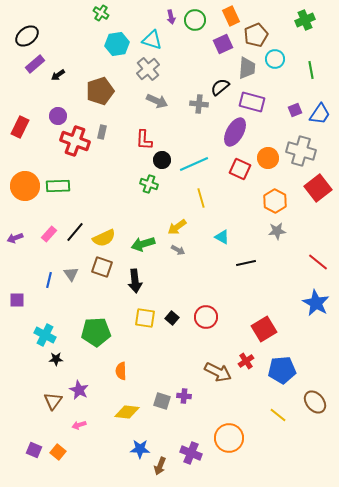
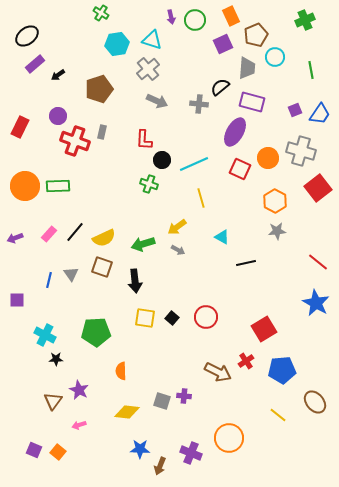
cyan circle at (275, 59): moved 2 px up
brown pentagon at (100, 91): moved 1 px left, 2 px up
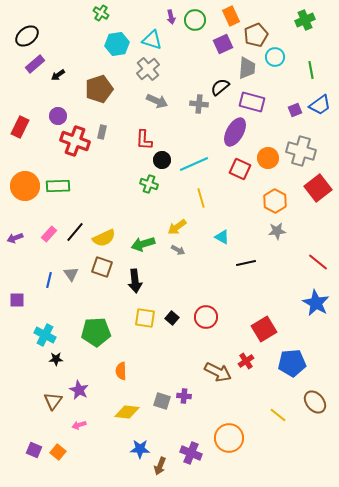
blue trapezoid at (320, 114): moved 9 px up; rotated 20 degrees clockwise
blue pentagon at (282, 370): moved 10 px right, 7 px up
